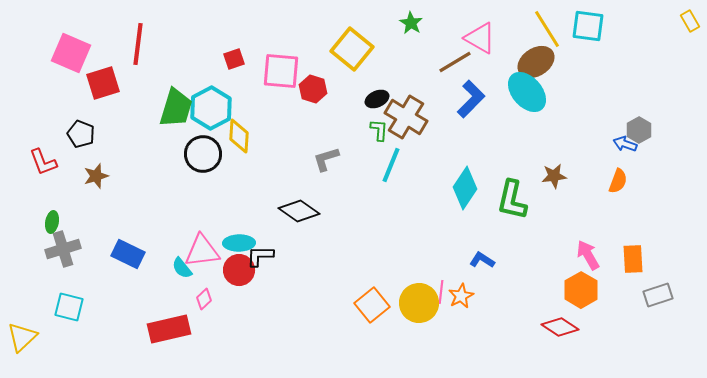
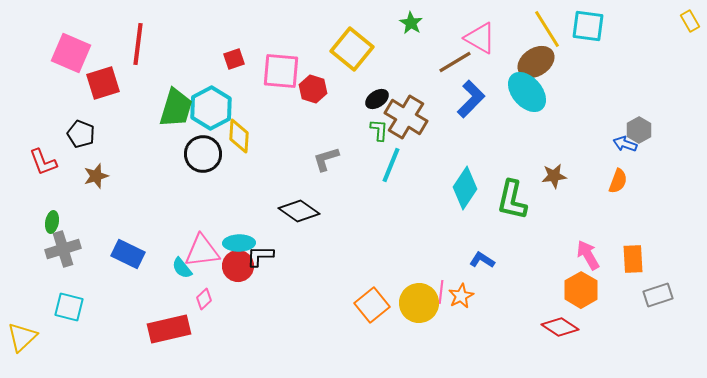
black ellipse at (377, 99): rotated 10 degrees counterclockwise
red circle at (239, 270): moved 1 px left, 4 px up
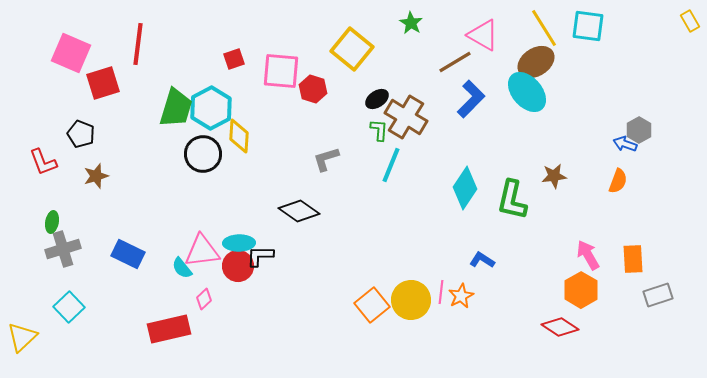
yellow line at (547, 29): moved 3 px left, 1 px up
pink triangle at (480, 38): moved 3 px right, 3 px up
yellow circle at (419, 303): moved 8 px left, 3 px up
cyan square at (69, 307): rotated 32 degrees clockwise
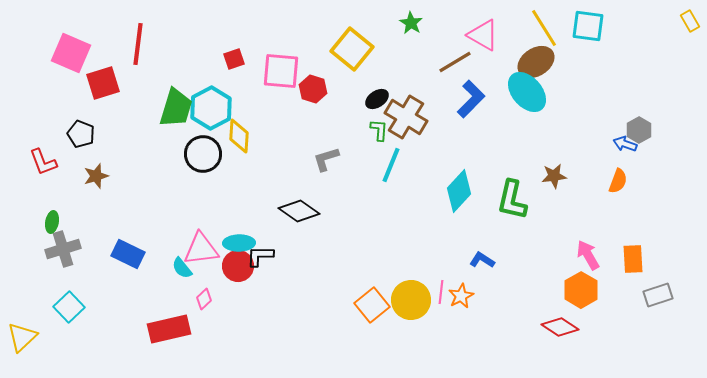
cyan diamond at (465, 188): moved 6 px left, 3 px down; rotated 9 degrees clockwise
pink triangle at (202, 251): moved 1 px left, 2 px up
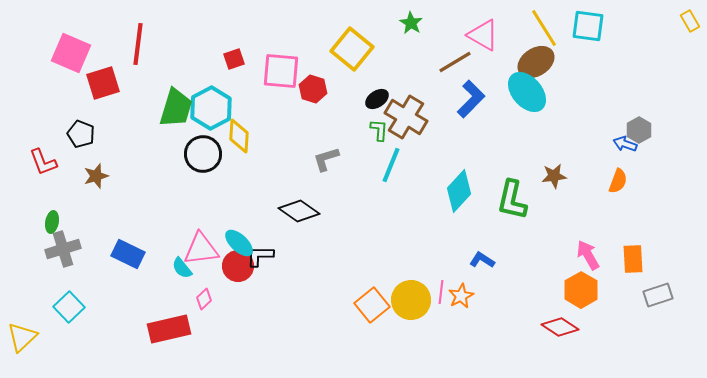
cyan ellipse at (239, 243): rotated 44 degrees clockwise
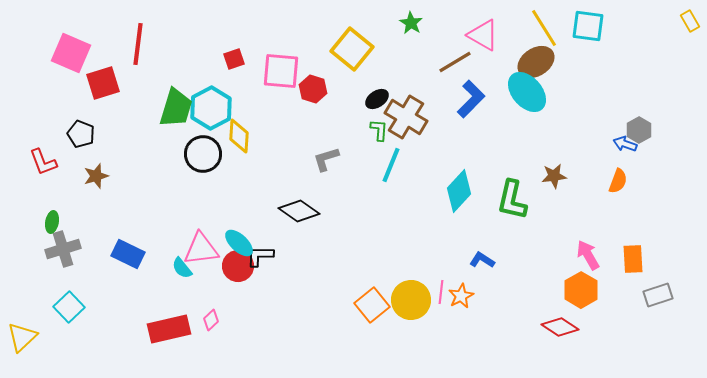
pink diamond at (204, 299): moved 7 px right, 21 px down
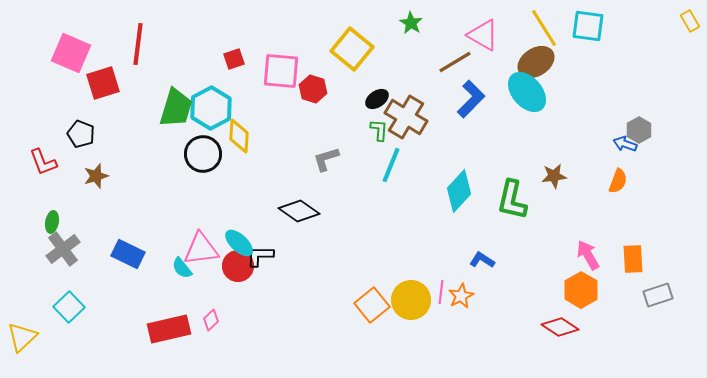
gray cross at (63, 249): rotated 20 degrees counterclockwise
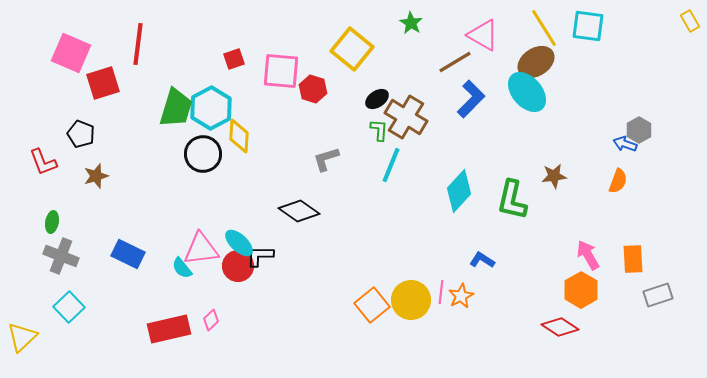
gray cross at (63, 249): moved 2 px left, 7 px down; rotated 32 degrees counterclockwise
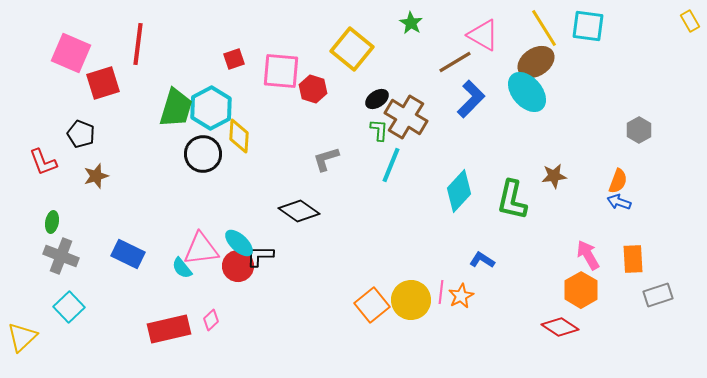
blue arrow at (625, 144): moved 6 px left, 58 px down
